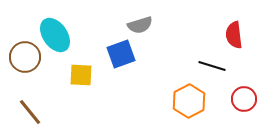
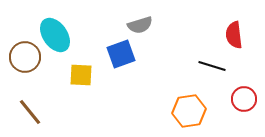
orange hexagon: moved 10 px down; rotated 20 degrees clockwise
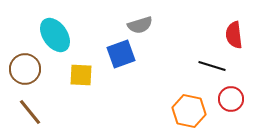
brown circle: moved 12 px down
red circle: moved 13 px left
orange hexagon: rotated 20 degrees clockwise
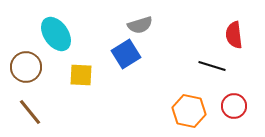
cyan ellipse: moved 1 px right, 1 px up
blue square: moved 5 px right; rotated 12 degrees counterclockwise
brown circle: moved 1 px right, 2 px up
red circle: moved 3 px right, 7 px down
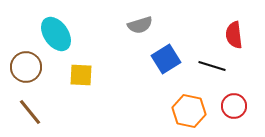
blue square: moved 40 px right, 5 px down
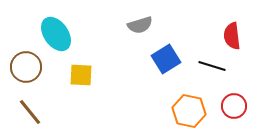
red semicircle: moved 2 px left, 1 px down
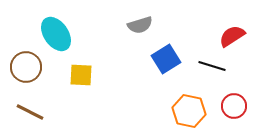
red semicircle: rotated 64 degrees clockwise
brown line: rotated 24 degrees counterclockwise
